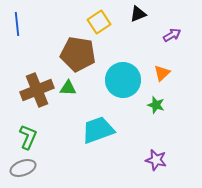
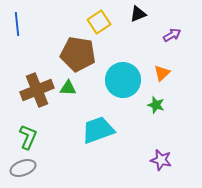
purple star: moved 5 px right
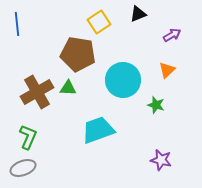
orange triangle: moved 5 px right, 3 px up
brown cross: moved 2 px down; rotated 8 degrees counterclockwise
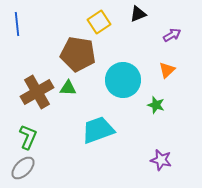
gray ellipse: rotated 25 degrees counterclockwise
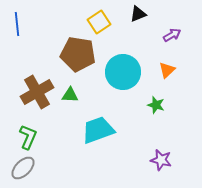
cyan circle: moved 8 px up
green triangle: moved 2 px right, 7 px down
